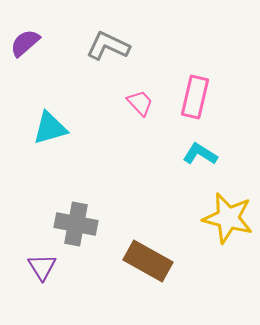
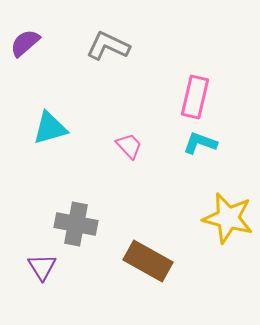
pink trapezoid: moved 11 px left, 43 px down
cyan L-shape: moved 11 px up; rotated 12 degrees counterclockwise
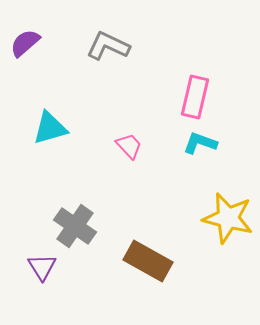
gray cross: moved 1 px left, 2 px down; rotated 24 degrees clockwise
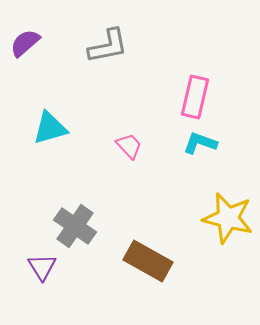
gray L-shape: rotated 144 degrees clockwise
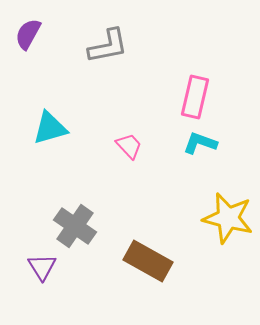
purple semicircle: moved 3 px right, 9 px up; rotated 20 degrees counterclockwise
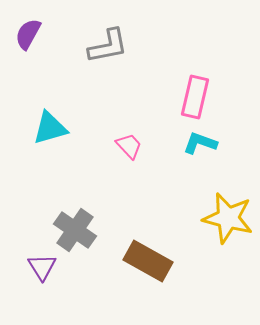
gray cross: moved 4 px down
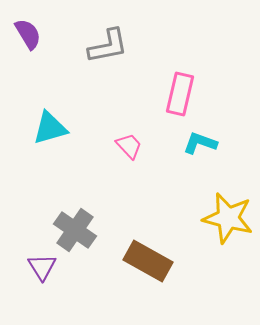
purple semicircle: rotated 120 degrees clockwise
pink rectangle: moved 15 px left, 3 px up
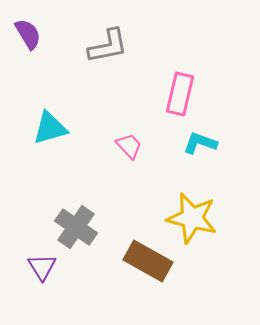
yellow star: moved 36 px left
gray cross: moved 1 px right, 3 px up
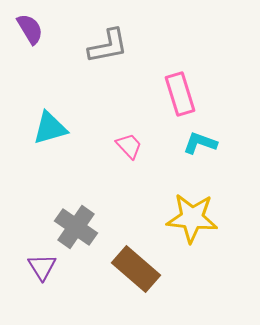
purple semicircle: moved 2 px right, 5 px up
pink rectangle: rotated 30 degrees counterclockwise
yellow star: rotated 9 degrees counterclockwise
brown rectangle: moved 12 px left, 8 px down; rotated 12 degrees clockwise
